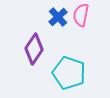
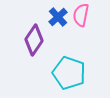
purple diamond: moved 9 px up
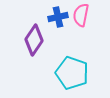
blue cross: rotated 30 degrees clockwise
cyan pentagon: moved 3 px right
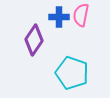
blue cross: moved 1 px right; rotated 12 degrees clockwise
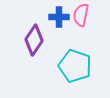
cyan pentagon: moved 3 px right, 7 px up
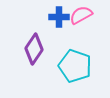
pink semicircle: rotated 50 degrees clockwise
purple diamond: moved 9 px down
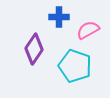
pink semicircle: moved 7 px right, 15 px down
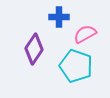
pink semicircle: moved 3 px left, 4 px down
cyan pentagon: moved 1 px right
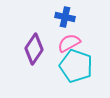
blue cross: moved 6 px right; rotated 12 degrees clockwise
pink semicircle: moved 16 px left, 9 px down
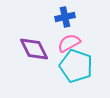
blue cross: rotated 24 degrees counterclockwise
purple diamond: rotated 60 degrees counterclockwise
